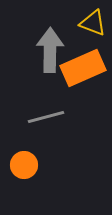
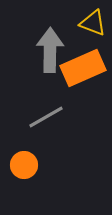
gray line: rotated 15 degrees counterclockwise
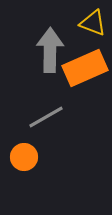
orange rectangle: moved 2 px right
orange circle: moved 8 px up
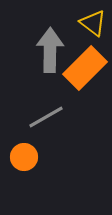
yellow triangle: rotated 16 degrees clockwise
orange rectangle: rotated 21 degrees counterclockwise
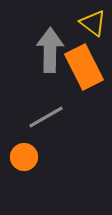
orange rectangle: moved 1 px left, 1 px up; rotated 72 degrees counterclockwise
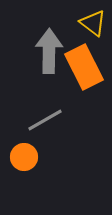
gray arrow: moved 1 px left, 1 px down
gray line: moved 1 px left, 3 px down
